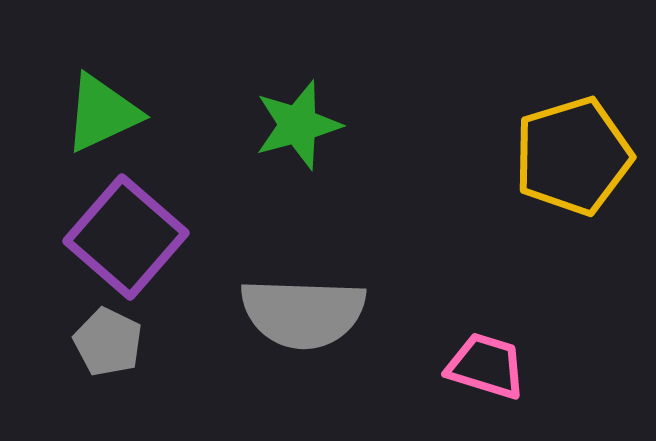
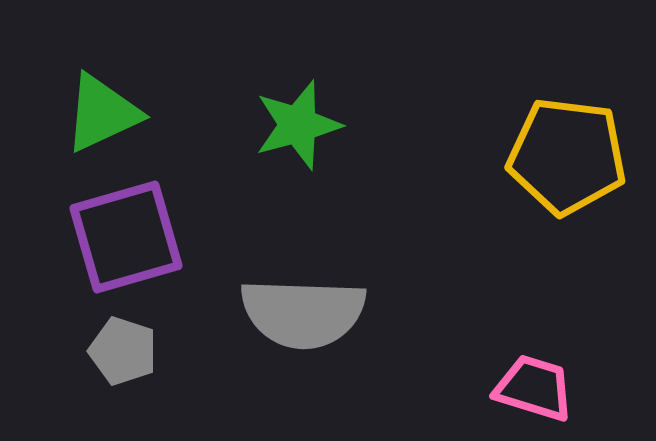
yellow pentagon: moved 6 px left; rotated 24 degrees clockwise
purple square: rotated 33 degrees clockwise
gray pentagon: moved 15 px right, 9 px down; rotated 8 degrees counterclockwise
pink trapezoid: moved 48 px right, 22 px down
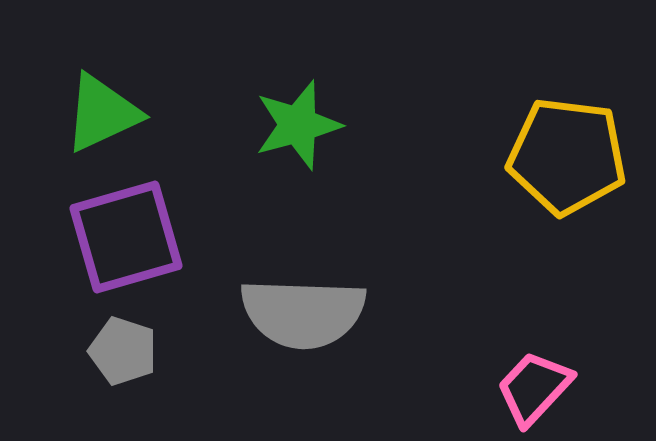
pink trapezoid: rotated 64 degrees counterclockwise
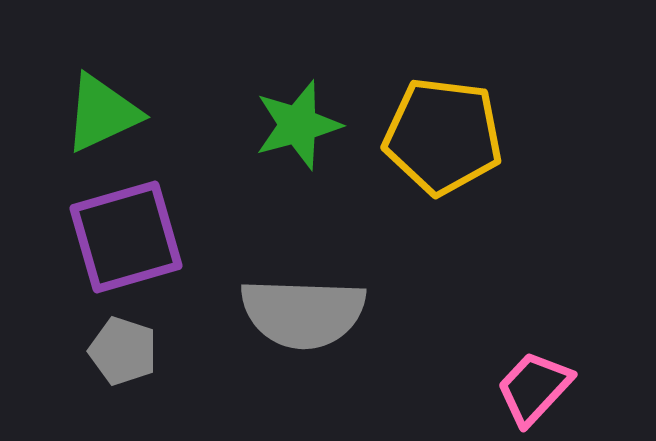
yellow pentagon: moved 124 px left, 20 px up
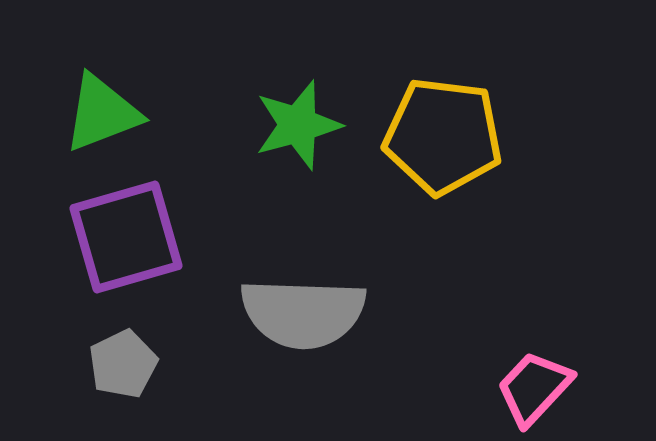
green triangle: rotated 4 degrees clockwise
gray pentagon: moved 13 px down; rotated 28 degrees clockwise
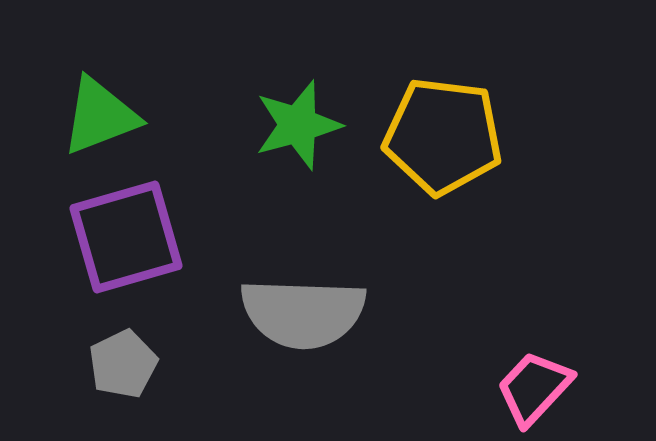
green triangle: moved 2 px left, 3 px down
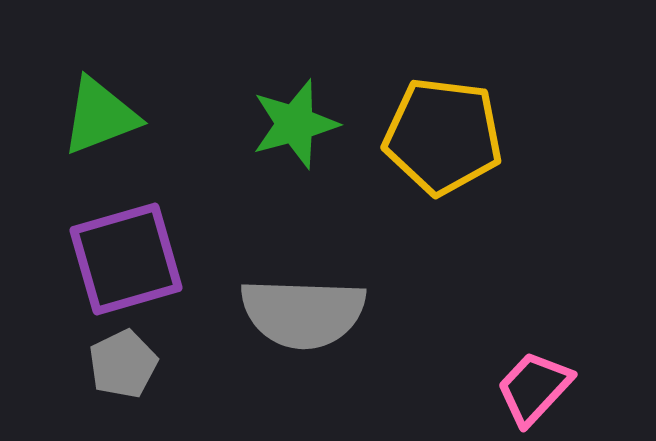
green star: moved 3 px left, 1 px up
purple square: moved 22 px down
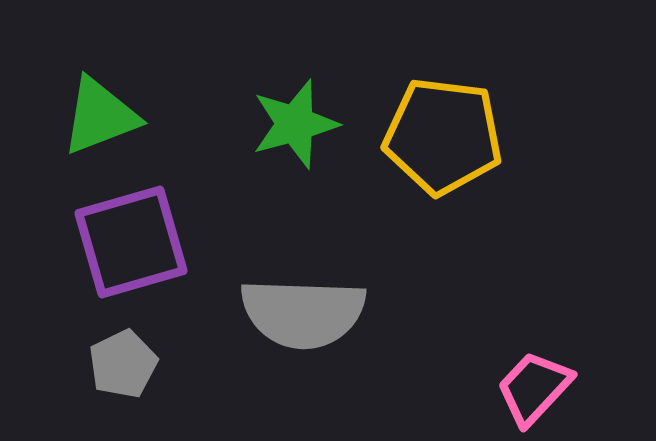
purple square: moved 5 px right, 17 px up
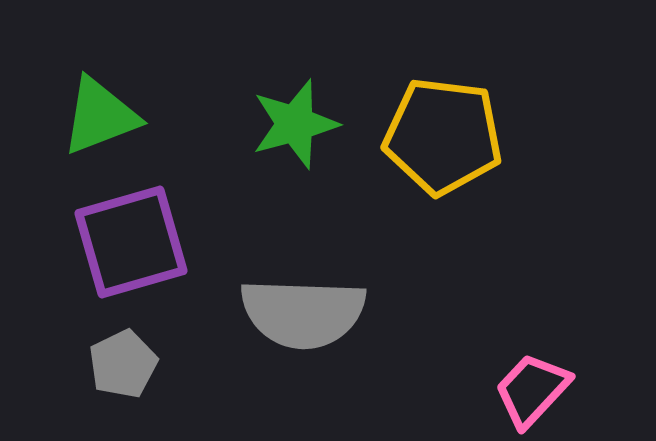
pink trapezoid: moved 2 px left, 2 px down
